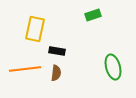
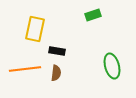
green ellipse: moved 1 px left, 1 px up
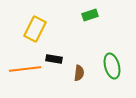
green rectangle: moved 3 px left
yellow rectangle: rotated 15 degrees clockwise
black rectangle: moved 3 px left, 8 px down
brown semicircle: moved 23 px right
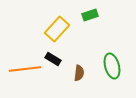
yellow rectangle: moved 22 px right; rotated 15 degrees clockwise
black rectangle: moved 1 px left; rotated 21 degrees clockwise
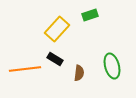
black rectangle: moved 2 px right
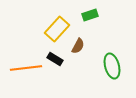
orange line: moved 1 px right, 1 px up
brown semicircle: moved 1 px left, 27 px up; rotated 21 degrees clockwise
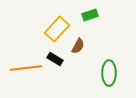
green ellipse: moved 3 px left, 7 px down; rotated 15 degrees clockwise
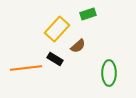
green rectangle: moved 2 px left, 1 px up
brown semicircle: rotated 21 degrees clockwise
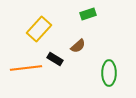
yellow rectangle: moved 18 px left
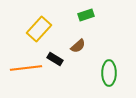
green rectangle: moved 2 px left, 1 px down
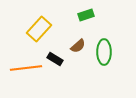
green ellipse: moved 5 px left, 21 px up
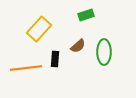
black rectangle: rotated 63 degrees clockwise
